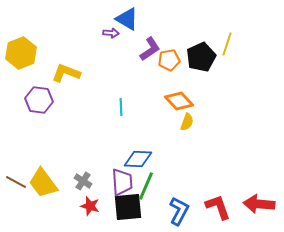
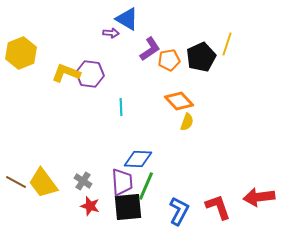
purple hexagon: moved 51 px right, 26 px up
red arrow: moved 7 px up; rotated 12 degrees counterclockwise
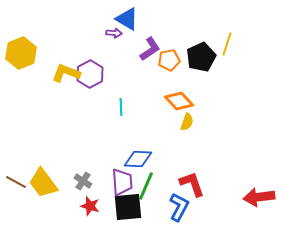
purple arrow: moved 3 px right
purple hexagon: rotated 24 degrees clockwise
red L-shape: moved 26 px left, 23 px up
blue L-shape: moved 4 px up
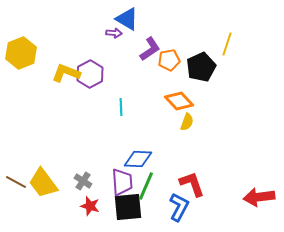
black pentagon: moved 10 px down
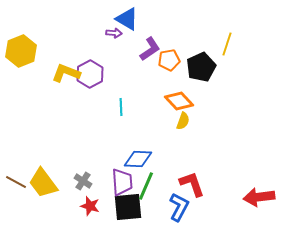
yellow hexagon: moved 2 px up
yellow semicircle: moved 4 px left, 1 px up
